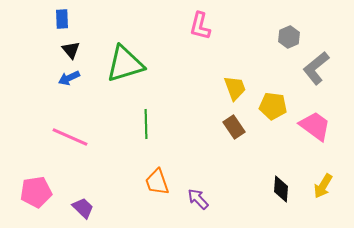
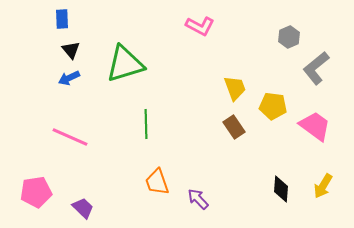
pink L-shape: rotated 76 degrees counterclockwise
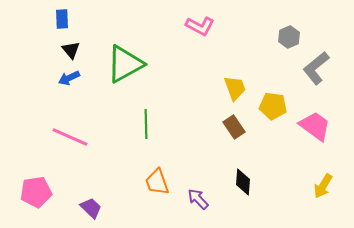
green triangle: rotated 12 degrees counterclockwise
black diamond: moved 38 px left, 7 px up
purple trapezoid: moved 8 px right
